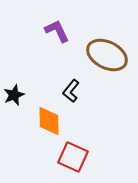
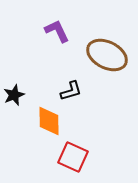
black L-shape: rotated 145 degrees counterclockwise
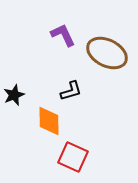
purple L-shape: moved 6 px right, 4 px down
brown ellipse: moved 2 px up
